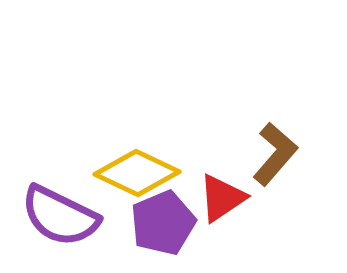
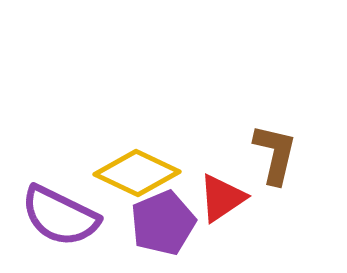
brown L-shape: rotated 28 degrees counterclockwise
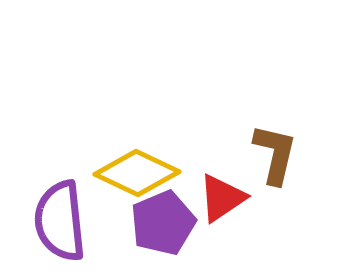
purple semicircle: moved 5 px down; rotated 58 degrees clockwise
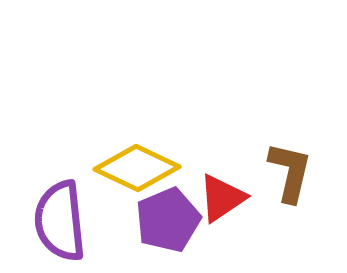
brown L-shape: moved 15 px right, 18 px down
yellow diamond: moved 5 px up
purple pentagon: moved 5 px right, 3 px up
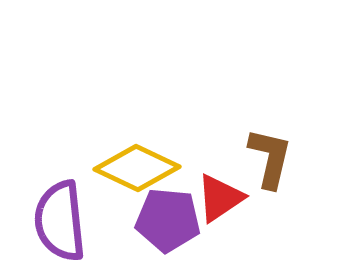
brown L-shape: moved 20 px left, 14 px up
red triangle: moved 2 px left
purple pentagon: rotated 28 degrees clockwise
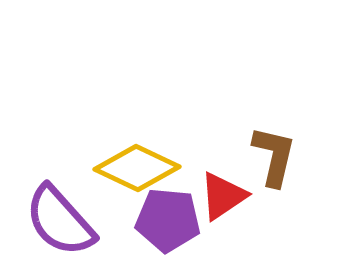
brown L-shape: moved 4 px right, 2 px up
red triangle: moved 3 px right, 2 px up
purple semicircle: rotated 36 degrees counterclockwise
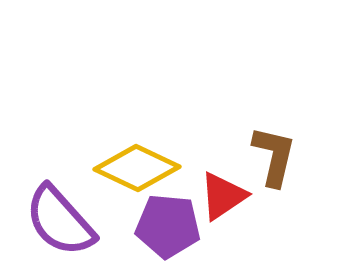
purple pentagon: moved 6 px down
